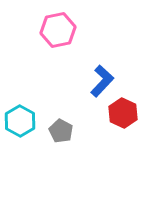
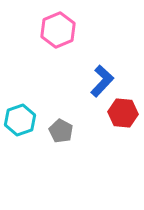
pink hexagon: rotated 12 degrees counterclockwise
red hexagon: rotated 20 degrees counterclockwise
cyan hexagon: moved 1 px up; rotated 12 degrees clockwise
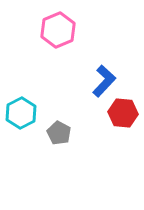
blue L-shape: moved 2 px right
cyan hexagon: moved 1 px right, 7 px up; rotated 8 degrees counterclockwise
gray pentagon: moved 2 px left, 2 px down
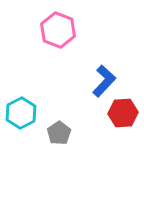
pink hexagon: rotated 16 degrees counterclockwise
red hexagon: rotated 8 degrees counterclockwise
gray pentagon: rotated 10 degrees clockwise
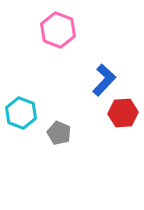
blue L-shape: moved 1 px up
cyan hexagon: rotated 12 degrees counterclockwise
gray pentagon: rotated 15 degrees counterclockwise
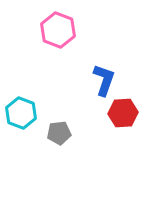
blue L-shape: rotated 24 degrees counterclockwise
gray pentagon: rotated 30 degrees counterclockwise
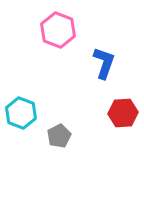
blue L-shape: moved 17 px up
gray pentagon: moved 3 px down; rotated 20 degrees counterclockwise
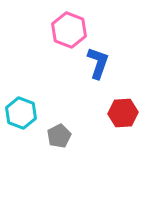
pink hexagon: moved 11 px right
blue L-shape: moved 6 px left
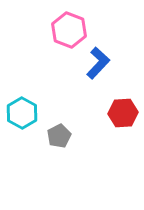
blue L-shape: rotated 24 degrees clockwise
cyan hexagon: moved 1 px right; rotated 8 degrees clockwise
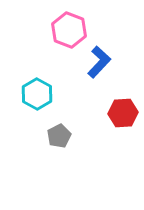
blue L-shape: moved 1 px right, 1 px up
cyan hexagon: moved 15 px right, 19 px up
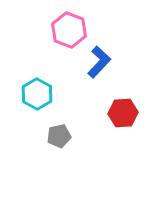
gray pentagon: rotated 15 degrees clockwise
